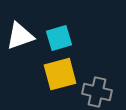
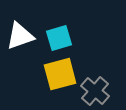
gray cross: moved 2 px left, 1 px up; rotated 28 degrees clockwise
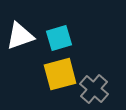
gray cross: moved 1 px left, 2 px up
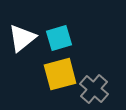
white triangle: moved 2 px right, 2 px down; rotated 20 degrees counterclockwise
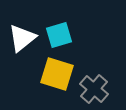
cyan square: moved 3 px up
yellow square: moved 3 px left; rotated 32 degrees clockwise
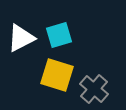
white triangle: moved 1 px left; rotated 12 degrees clockwise
yellow square: moved 1 px down
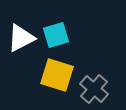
cyan square: moved 3 px left
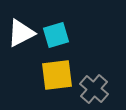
white triangle: moved 5 px up
yellow square: rotated 24 degrees counterclockwise
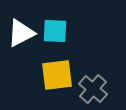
cyan square: moved 1 px left, 4 px up; rotated 20 degrees clockwise
gray cross: moved 1 px left
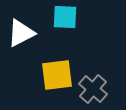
cyan square: moved 10 px right, 14 px up
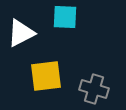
yellow square: moved 11 px left, 1 px down
gray cross: moved 1 px right; rotated 24 degrees counterclockwise
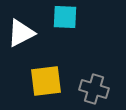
yellow square: moved 5 px down
